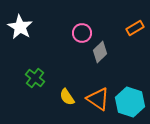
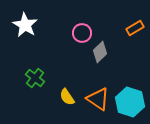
white star: moved 5 px right, 2 px up
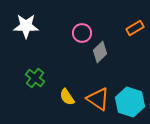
white star: moved 1 px right, 1 px down; rotated 30 degrees counterclockwise
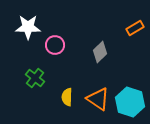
white star: moved 2 px right, 1 px down
pink circle: moved 27 px left, 12 px down
yellow semicircle: rotated 36 degrees clockwise
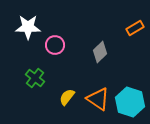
yellow semicircle: rotated 36 degrees clockwise
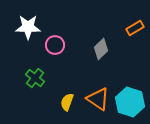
gray diamond: moved 1 px right, 3 px up
yellow semicircle: moved 5 px down; rotated 18 degrees counterclockwise
